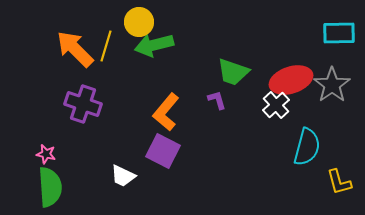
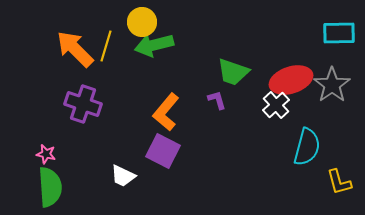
yellow circle: moved 3 px right
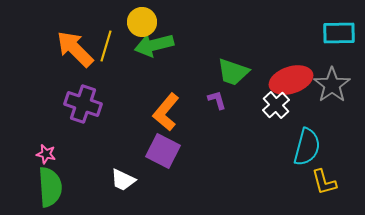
white trapezoid: moved 4 px down
yellow L-shape: moved 15 px left
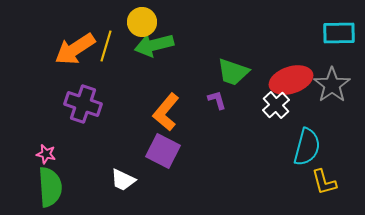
orange arrow: rotated 78 degrees counterclockwise
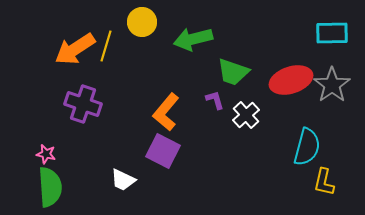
cyan rectangle: moved 7 px left
green arrow: moved 39 px right, 6 px up
purple L-shape: moved 2 px left
white cross: moved 30 px left, 10 px down
yellow L-shape: rotated 28 degrees clockwise
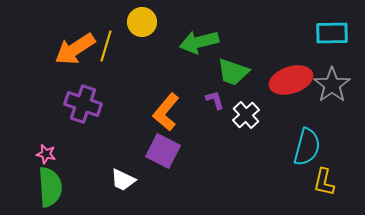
green arrow: moved 6 px right, 3 px down
